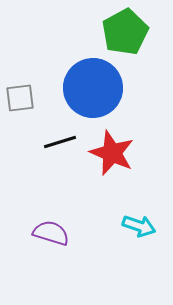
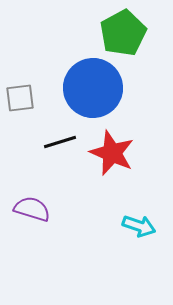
green pentagon: moved 2 px left, 1 px down
purple semicircle: moved 19 px left, 24 px up
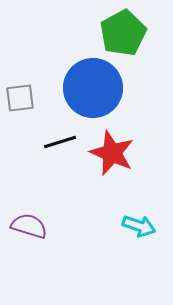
purple semicircle: moved 3 px left, 17 px down
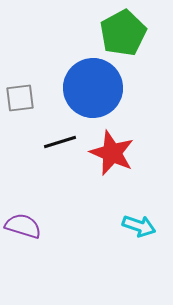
purple semicircle: moved 6 px left
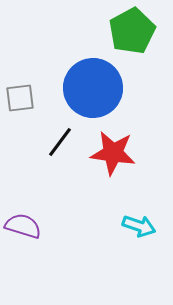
green pentagon: moved 9 px right, 2 px up
black line: rotated 36 degrees counterclockwise
red star: moved 1 px right; rotated 15 degrees counterclockwise
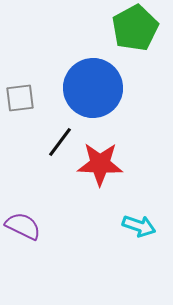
green pentagon: moved 3 px right, 3 px up
red star: moved 13 px left, 11 px down; rotated 6 degrees counterclockwise
purple semicircle: rotated 9 degrees clockwise
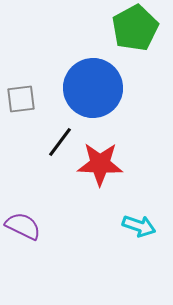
gray square: moved 1 px right, 1 px down
